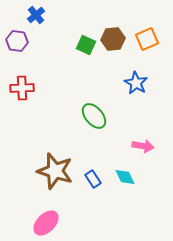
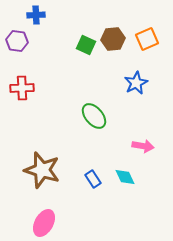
blue cross: rotated 36 degrees clockwise
blue star: rotated 15 degrees clockwise
brown star: moved 13 px left, 1 px up
pink ellipse: moved 2 px left; rotated 16 degrees counterclockwise
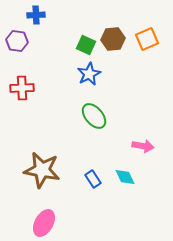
blue star: moved 47 px left, 9 px up
brown star: rotated 6 degrees counterclockwise
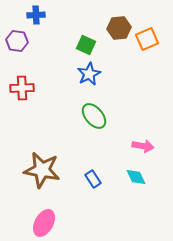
brown hexagon: moved 6 px right, 11 px up
cyan diamond: moved 11 px right
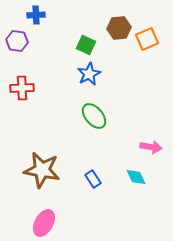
pink arrow: moved 8 px right, 1 px down
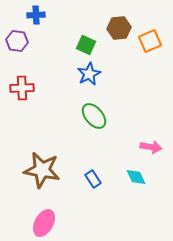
orange square: moved 3 px right, 2 px down
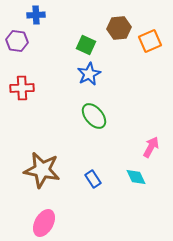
pink arrow: rotated 70 degrees counterclockwise
